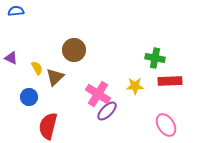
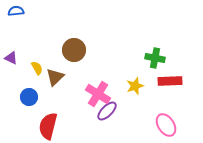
yellow star: rotated 18 degrees counterclockwise
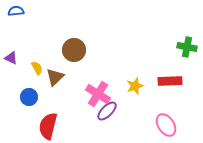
green cross: moved 32 px right, 11 px up
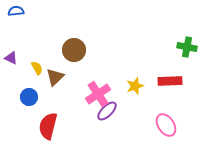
pink cross: rotated 25 degrees clockwise
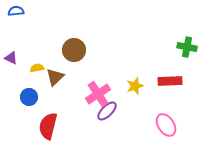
yellow semicircle: rotated 72 degrees counterclockwise
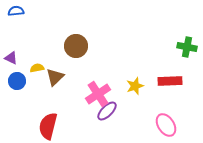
brown circle: moved 2 px right, 4 px up
blue circle: moved 12 px left, 16 px up
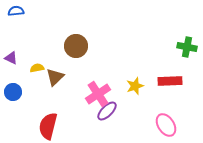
blue circle: moved 4 px left, 11 px down
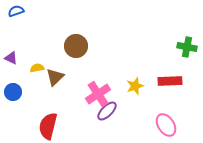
blue semicircle: rotated 14 degrees counterclockwise
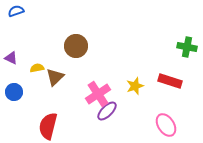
red rectangle: rotated 20 degrees clockwise
blue circle: moved 1 px right
